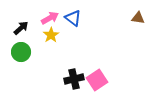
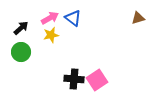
brown triangle: rotated 24 degrees counterclockwise
yellow star: rotated 21 degrees clockwise
black cross: rotated 18 degrees clockwise
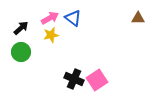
brown triangle: rotated 16 degrees clockwise
black cross: rotated 18 degrees clockwise
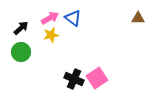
pink square: moved 2 px up
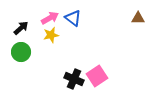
pink square: moved 2 px up
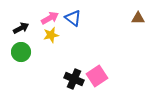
black arrow: rotated 14 degrees clockwise
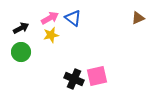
brown triangle: rotated 24 degrees counterclockwise
pink square: rotated 20 degrees clockwise
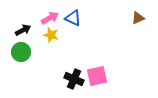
blue triangle: rotated 12 degrees counterclockwise
black arrow: moved 2 px right, 2 px down
yellow star: rotated 28 degrees clockwise
